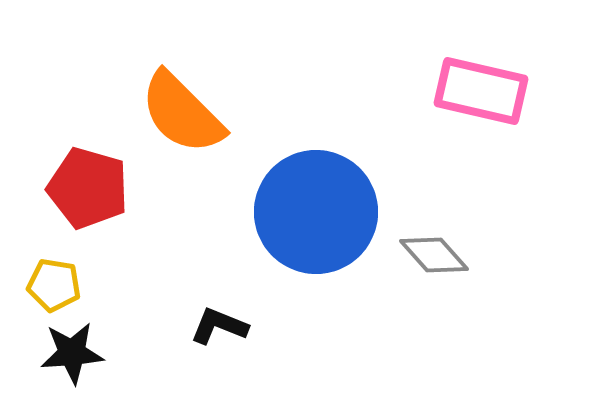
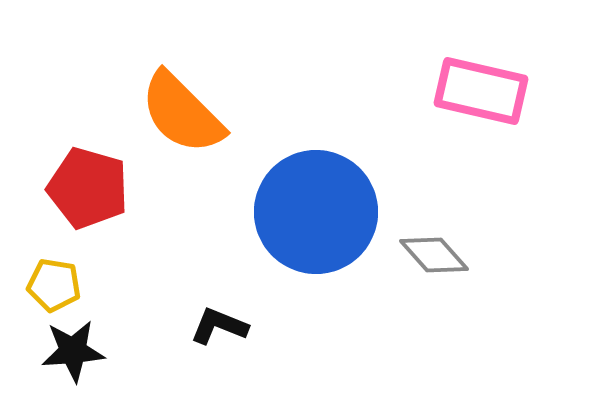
black star: moved 1 px right, 2 px up
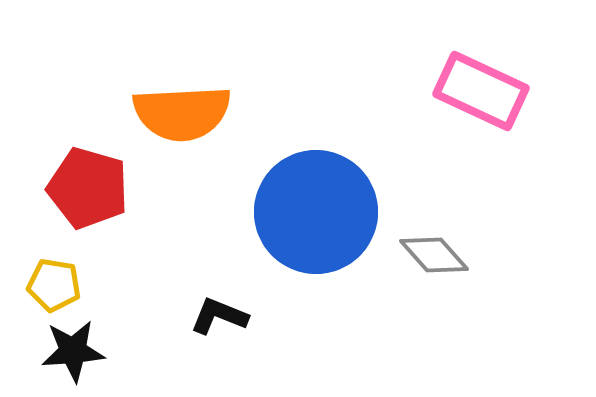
pink rectangle: rotated 12 degrees clockwise
orange semicircle: rotated 48 degrees counterclockwise
black L-shape: moved 10 px up
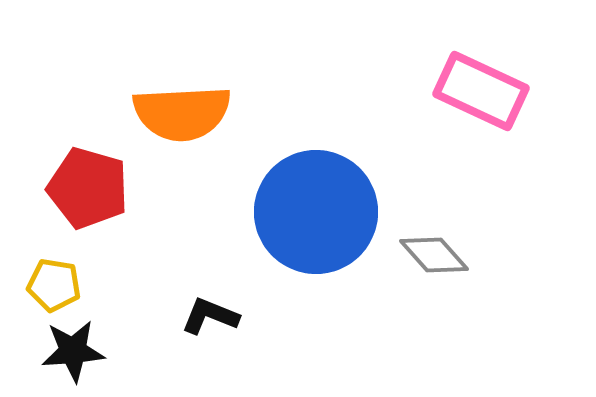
black L-shape: moved 9 px left
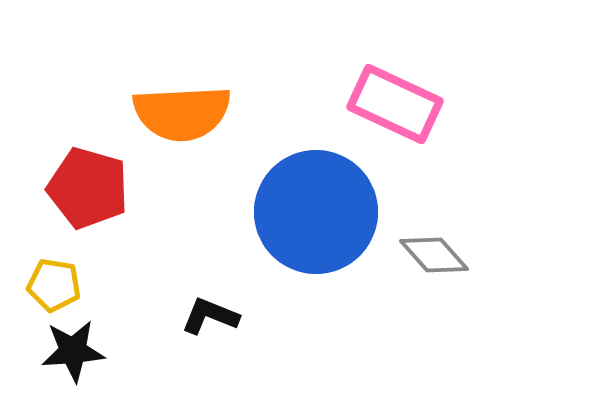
pink rectangle: moved 86 px left, 13 px down
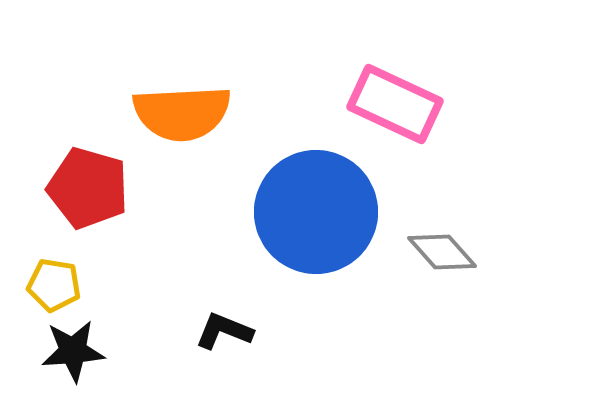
gray diamond: moved 8 px right, 3 px up
black L-shape: moved 14 px right, 15 px down
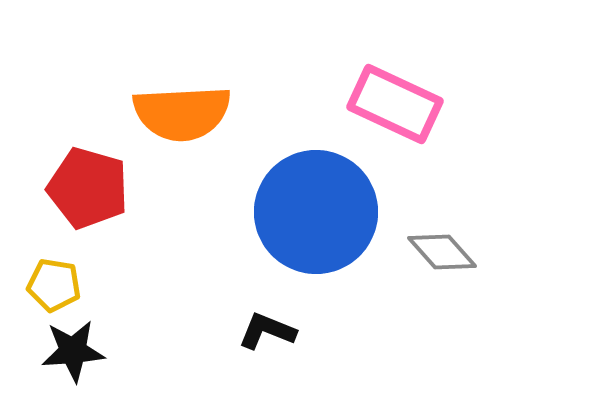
black L-shape: moved 43 px right
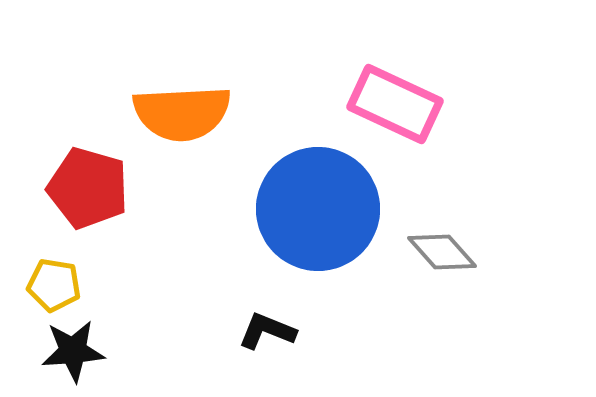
blue circle: moved 2 px right, 3 px up
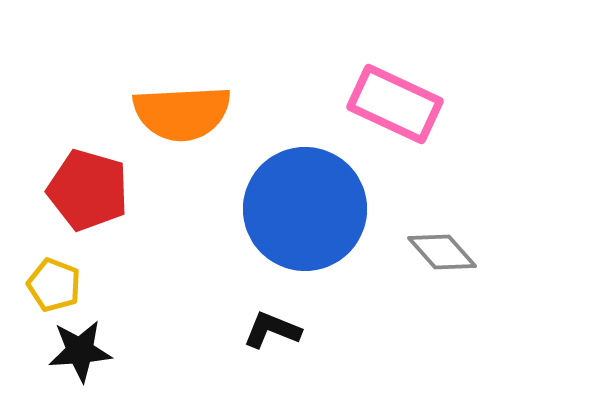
red pentagon: moved 2 px down
blue circle: moved 13 px left
yellow pentagon: rotated 12 degrees clockwise
black L-shape: moved 5 px right, 1 px up
black star: moved 7 px right
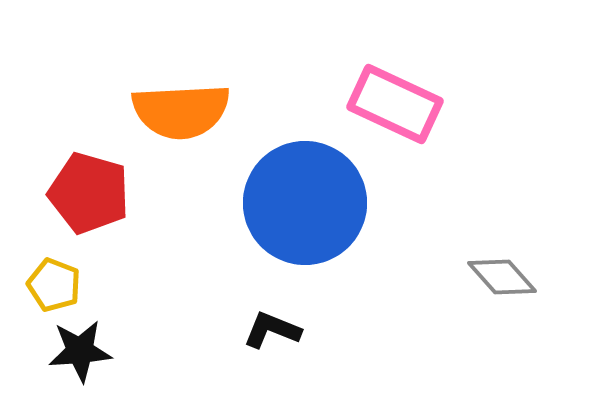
orange semicircle: moved 1 px left, 2 px up
red pentagon: moved 1 px right, 3 px down
blue circle: moved 6 px up
gray diamond: moved 60 px right, 25 px down
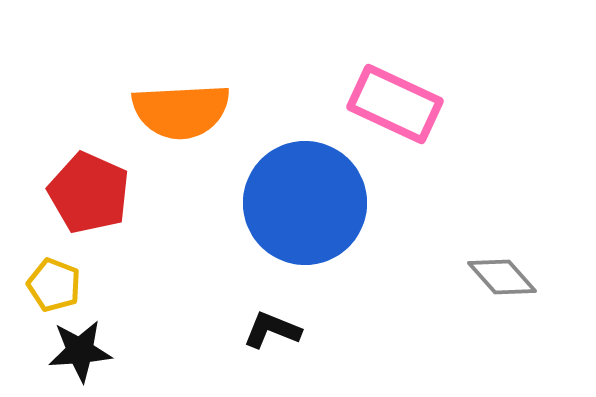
red pentagon: rotated 8 degrees clockwise
